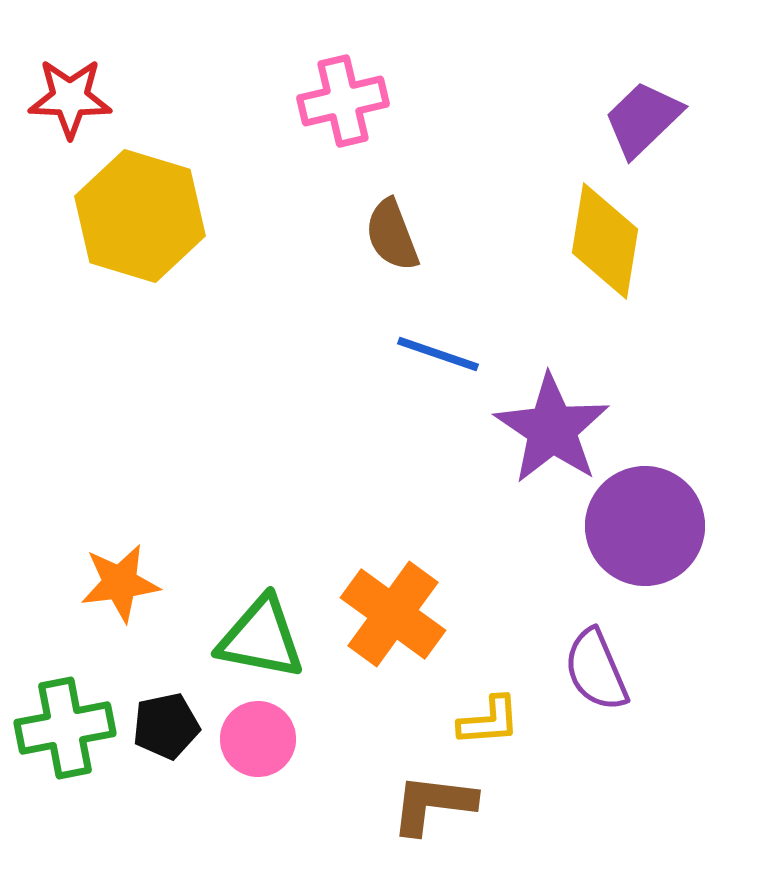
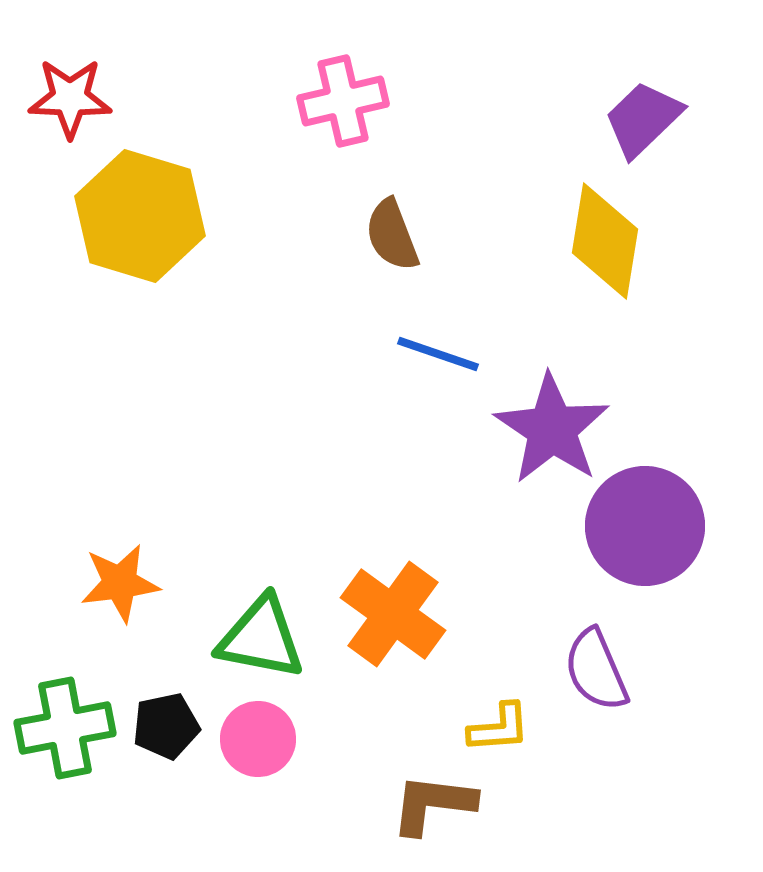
yellow L-shape: moved 10 px right, 7 px down
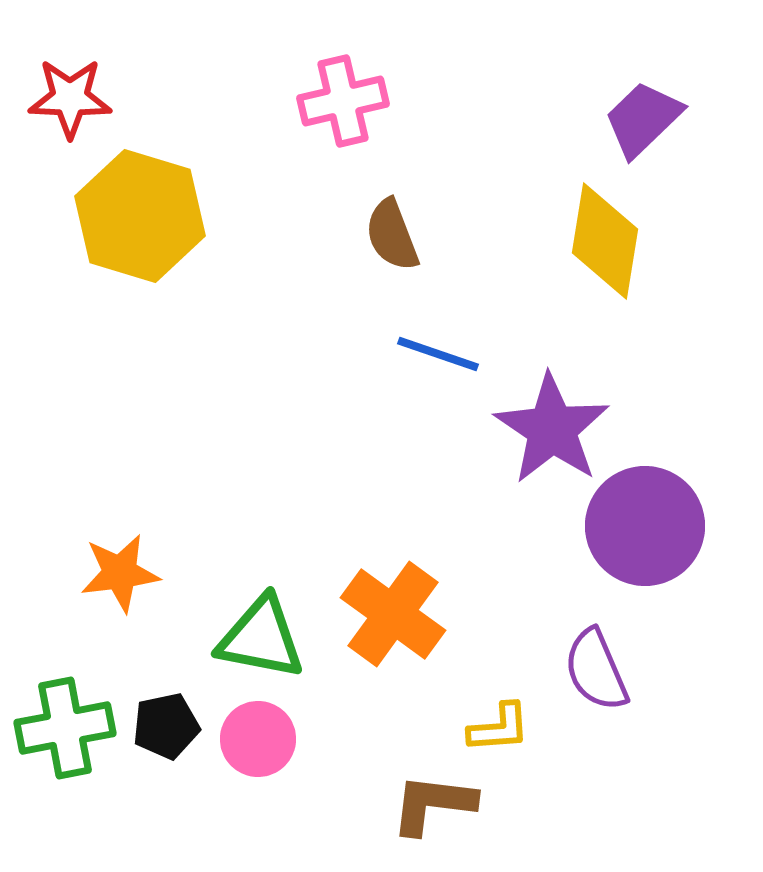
orange star: moved 10 px up
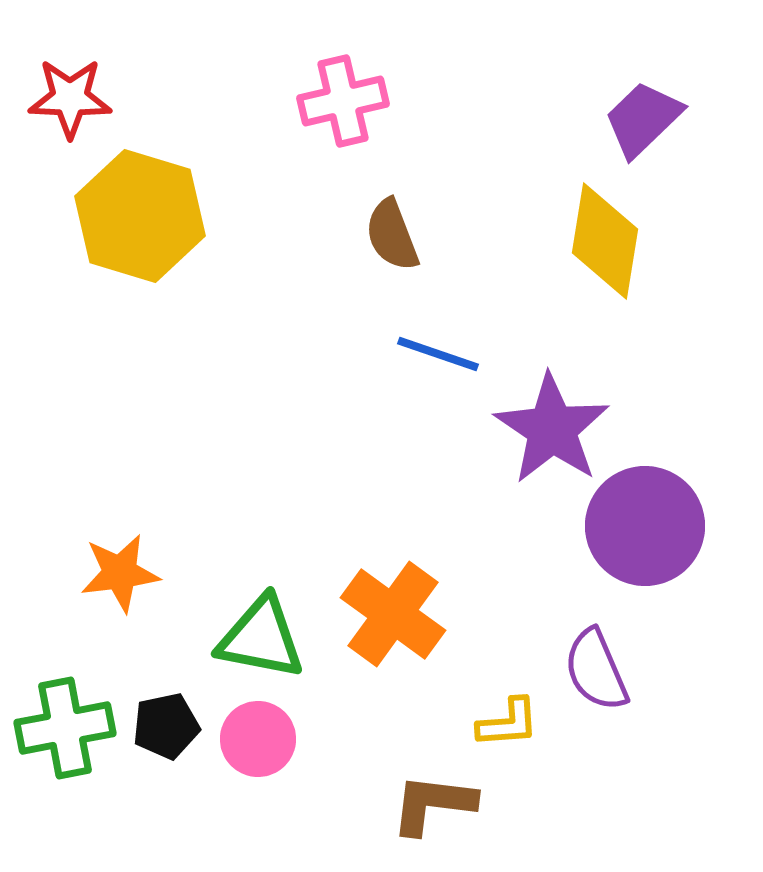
yellow L-shape: moved 9 px right, 5 px up
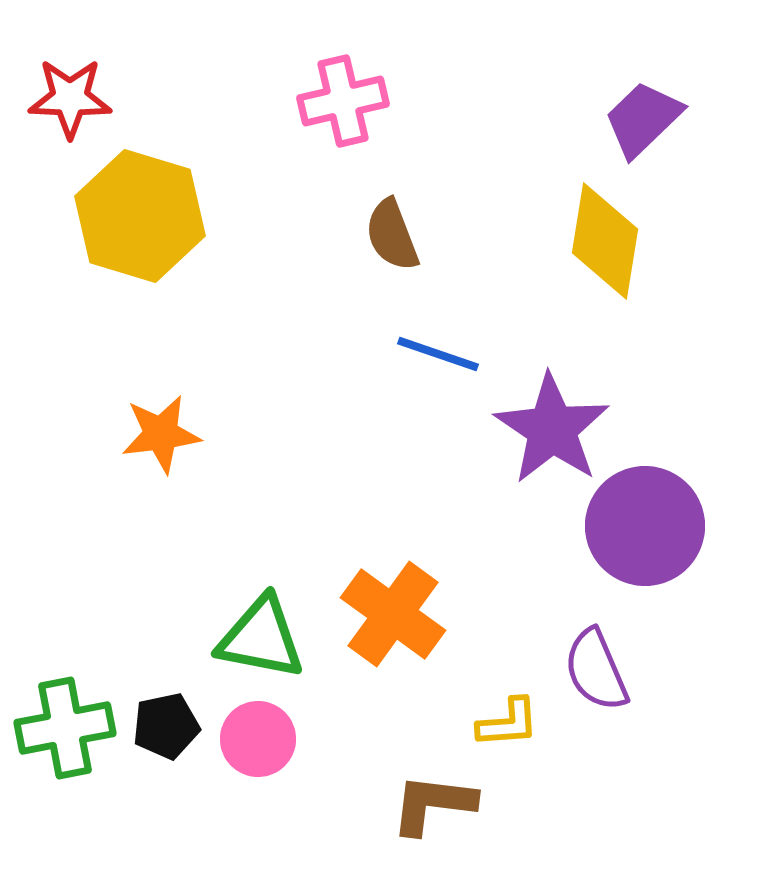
orange star: moved 41 px right, 139 px up
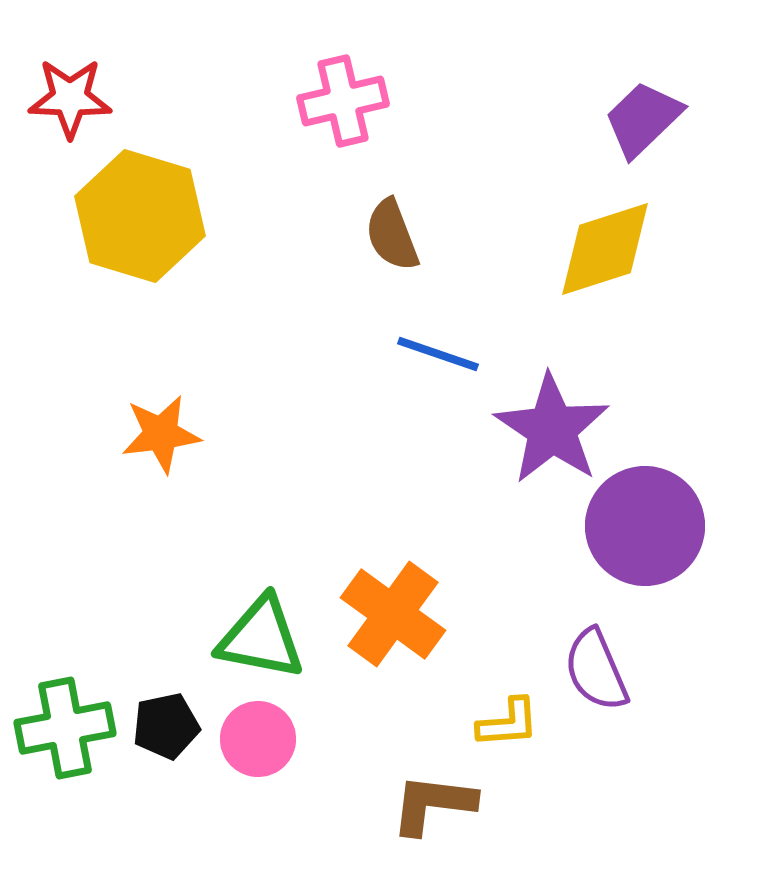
yellow diamond: moved 8 px down; rotated 63 degrees clockwise
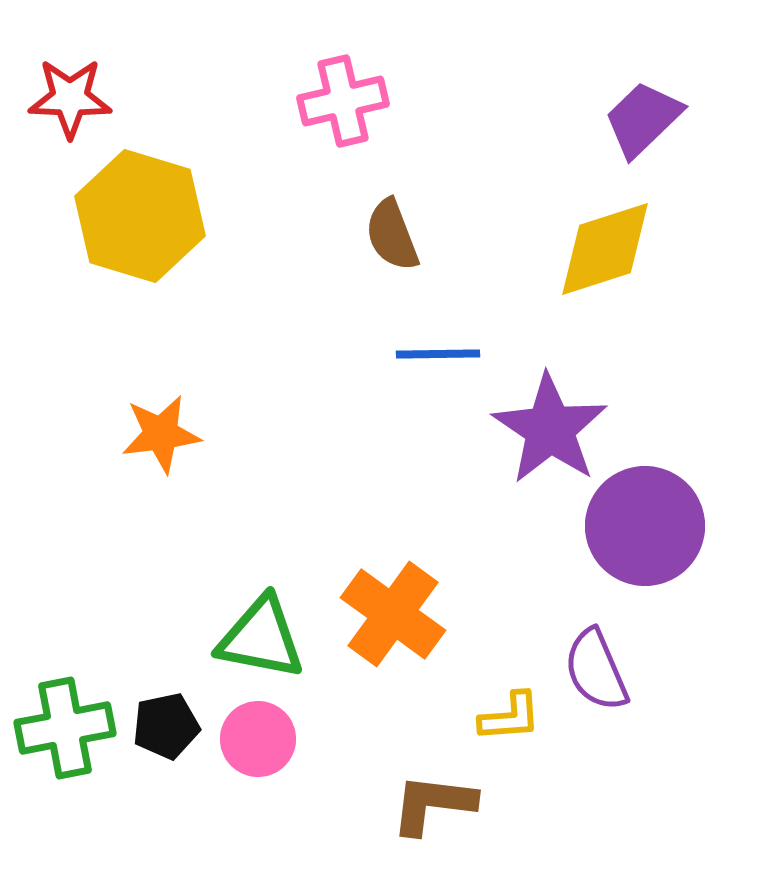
blue line: rotated 20 degrees counterclockwise
purple star: moved 2 px left
yellow L-shape: moved 2 px right, 6 px up
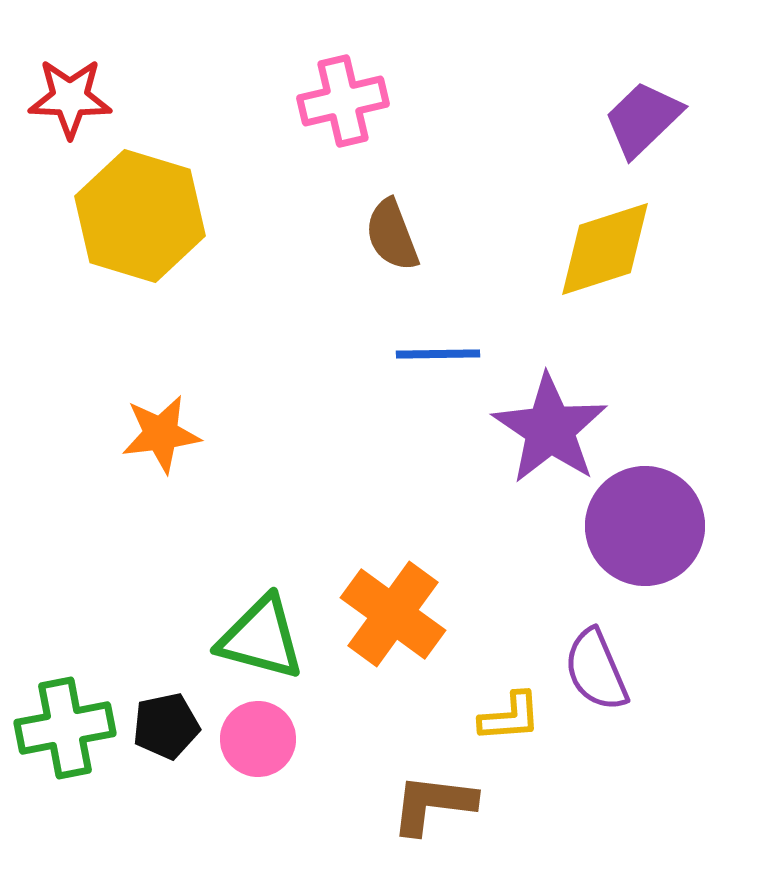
green triangle: rotated 4 degrees clockwise
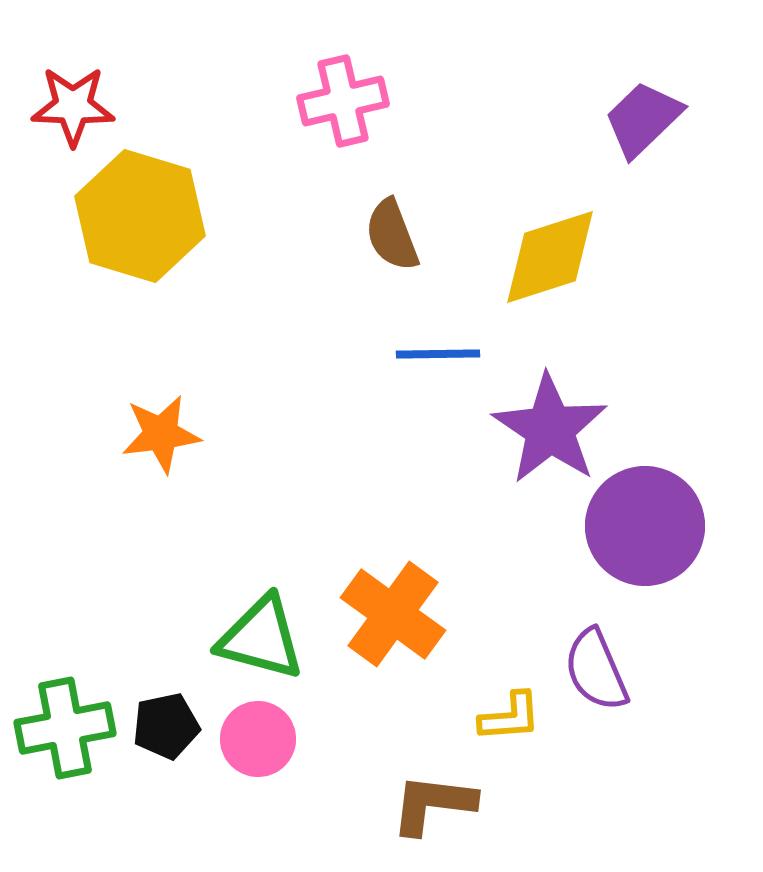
red star: moved 3 px right, 8 px down
yellow diamond: moved 55 px left, 8 px down
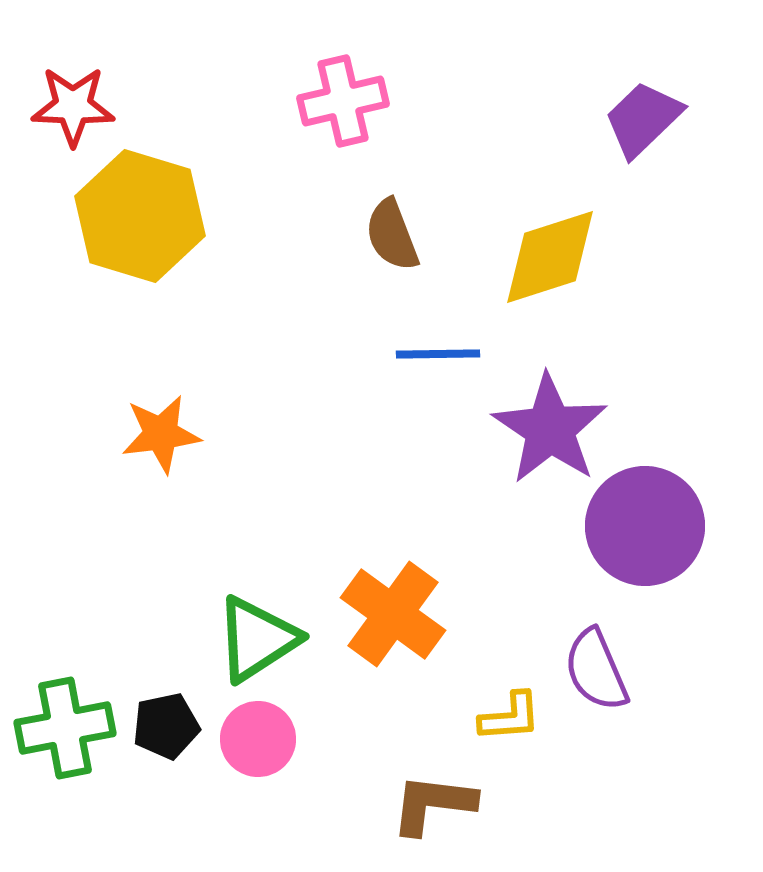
green triangle: moved 4 px left, 1 px down; rotated 48 degrees counterclockwise
